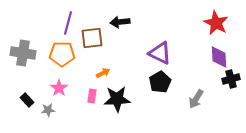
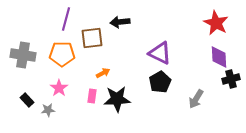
purple line: moved 2 px left, 4 px up
gray cross: moved 2 px down
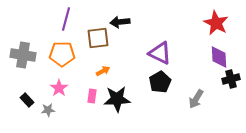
brown square: moved 6 px right
orange arrow: moved 2 px up
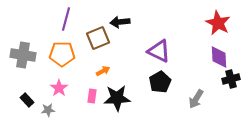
red star: moved 2 px right
brown square: rotated 15 degrees counterclockwise
purple triangle: moved 1 px left, 2 px up
black star: moved 1 px up
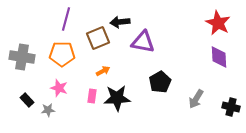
purple triangle: moved 16 px left, 9 px up; rotated 15 degrees counterclockwise
gray cross: moved 1 px left, 2 px down
black cross: moved 28 px down; rotated 30 degrees clockwise
pink star: rotated 18 degrees counterclockwise
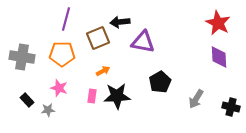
black star: moved 2 px up
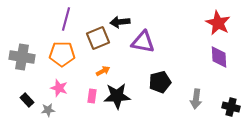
black pentagon: rotated 15 degrees clockwise
gray arrow: rotated 24 degrees counterclockwise
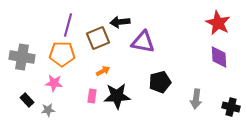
purple line: moved 2 px right, 6 px down
pink star: moved 5 px left, 5 px up; rotated 12 degrees counterclockwise
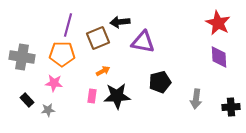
black cross: rotated 18 degrees counterclockwise
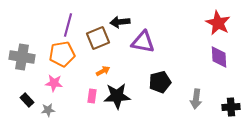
orange pentagon: rotated 10 degrees counterclockwise
